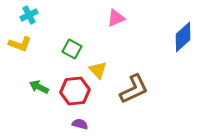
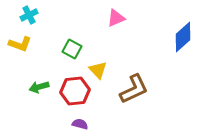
green arrow: rotated 42 degrees counterclockwise
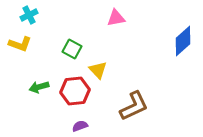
pink triangle: rotated 12 degrees clockwise
blue diamond: moved 4 px down
brown L-shape: moved 17 px down
purple semicircle: moved 2 px down; rotated 35 degrees counterclockwise
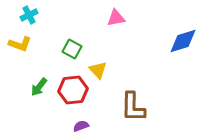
blue diamond: rotated 24 degrees clockwise
green arrow: rotated 36 degrees counterclockwise
red hexagon: moved 2 px left, 1 px up
brown L-shape: moved 1 px left, 1 px down; rotated 116 degrees clockwise
purple semicircle: moved 1 px right
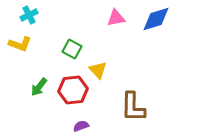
blue diamond: moved 27 px left, 22 px up
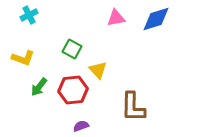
yellow L-shape: moved 3 px right, 14 px down
